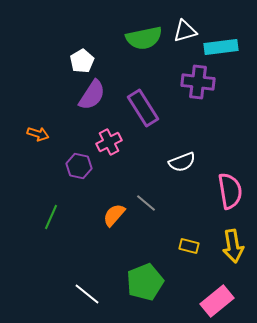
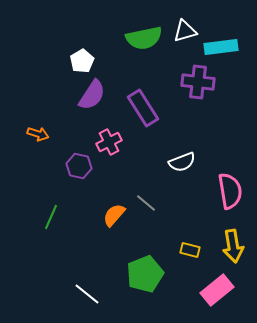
yellow rectangle: moved 1 px right, 4 px down
green pentagon: moved 8 px up
pink rectangle: moved 11 px up
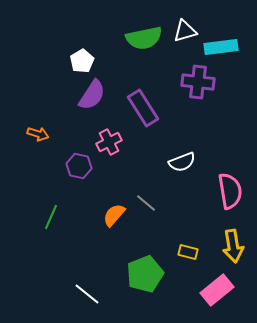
yellow rectangle: moved 2 px left, 2 px down
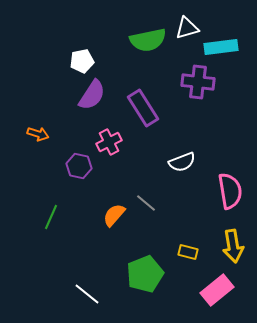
white triangle: moved 2 px right, 3 px up
green semicircle: moved 4 px right, 2 px down
white pentagon: rotated 20 degrees clockwise
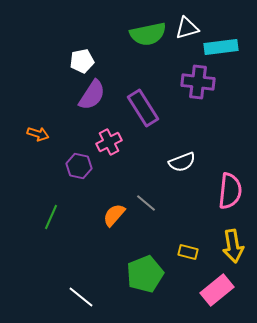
green semicircle: moved 6 px up
pink semicircle: rotated 15 degrees clockwise
white line: moved 6 px left, 3 px down
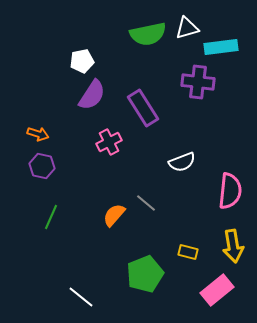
purple hexagon: moved 37 px left
